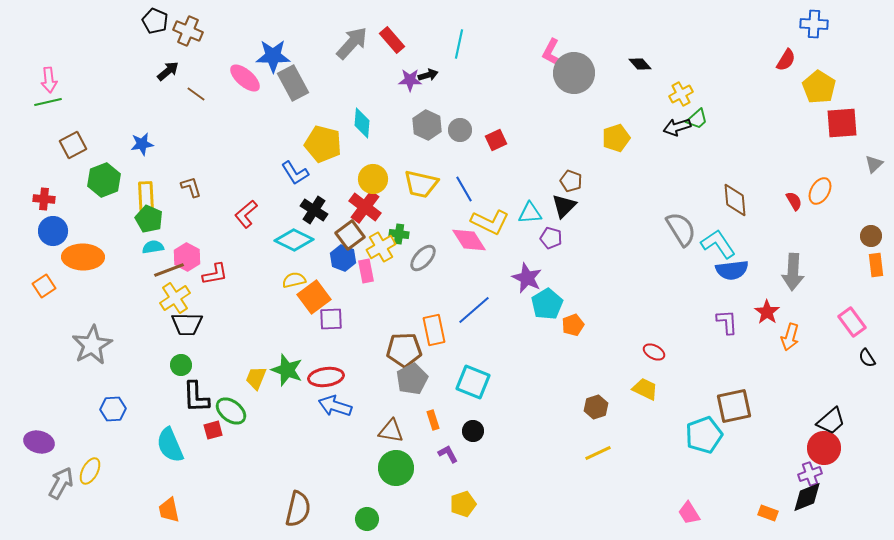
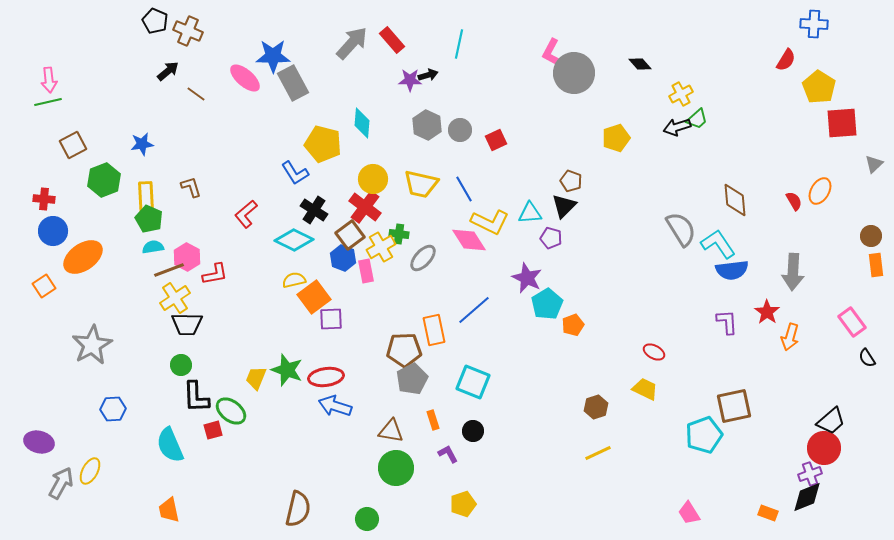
orange ellipse at (83, 257): rotated 36 degrees counterclockwise
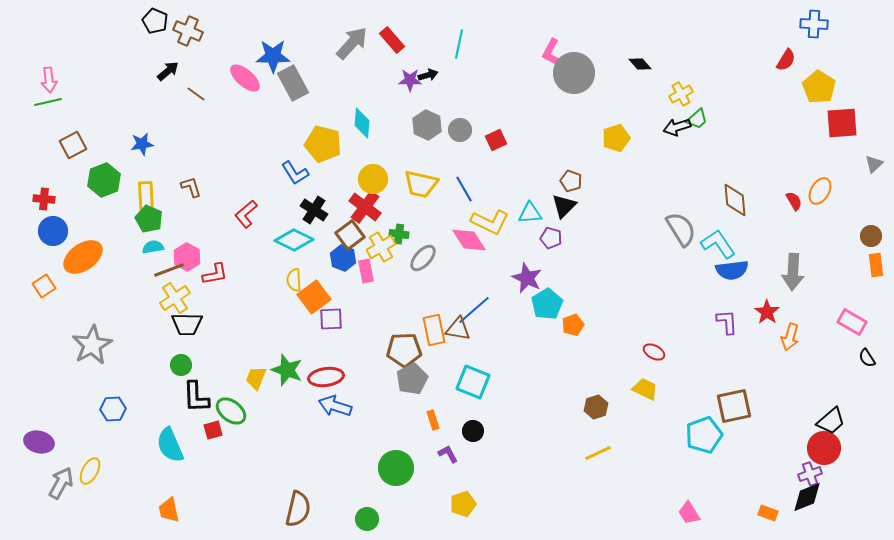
yellow semicircle at (294, 280): rotated 80 degrees counterclockwise
pink rectangle at (852, 322): rotated 24 degrees counterclockwise
brown triangle at (391, 431): moved 67 px right, 102 px up
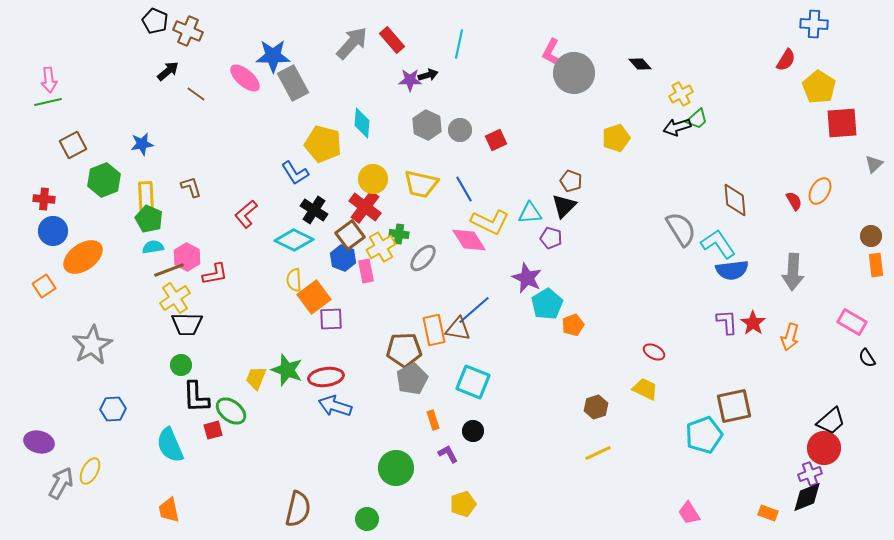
red star at (767, 312): moved 14 px left, 11 px down
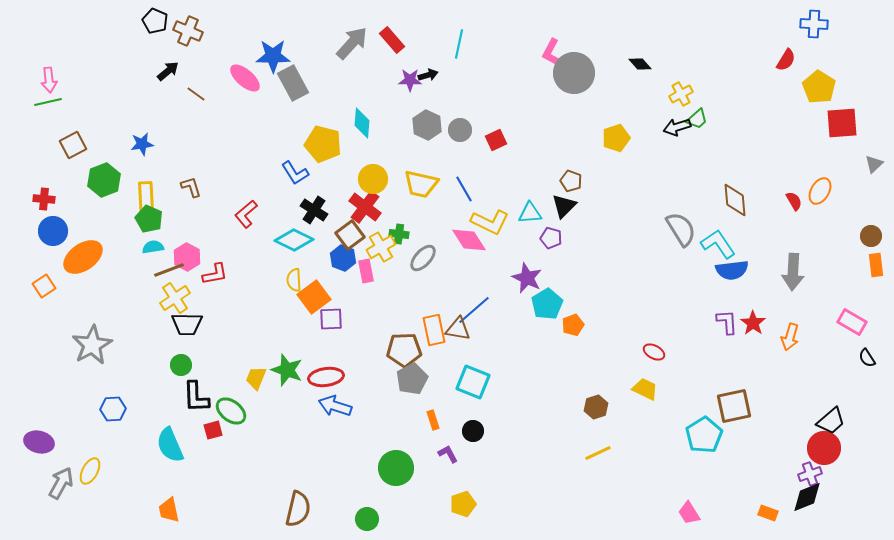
cyan pentagon at (704, 435): rotated 12 degrees counterclockwise
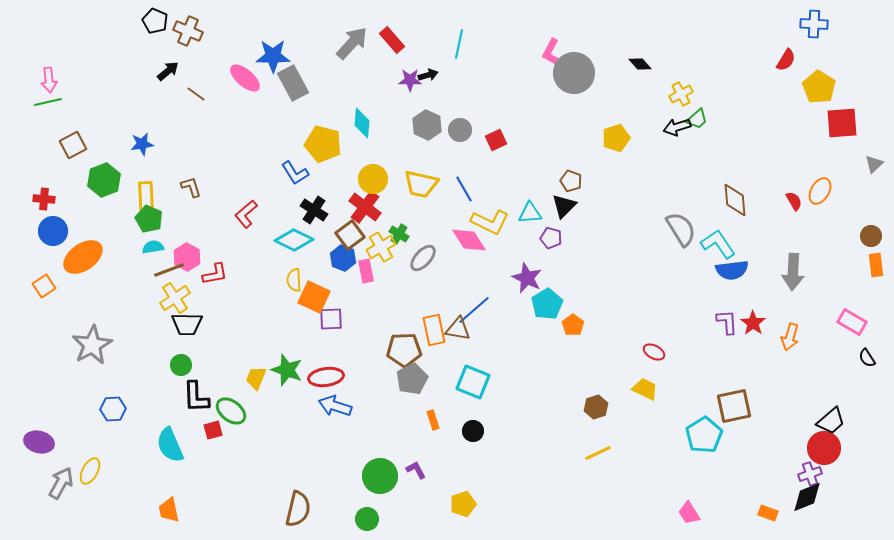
green cross at (399, 234): rotated 24 degrees clockwise
orange square at (314, 297): rotated 28 degrees counterclockwise
orange pentagon at (573, 325): rotated 15 degrees counterclockwise
purple L-shape at (448, 454): moved 32 px left, 16 px down
green circle at (396, 468): moved 16 px left, 8 px down
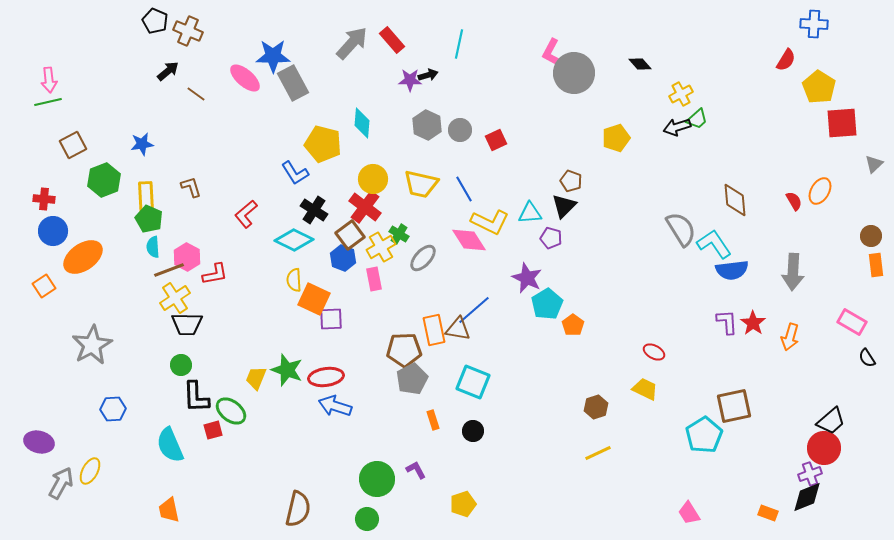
cyan L-shape at (718, 244): moved 4 px left
cyan semicircle at (153, 247): rotated 85 degrees counterclockwise
pink rectangle at (366, 271): moved 8 px right, 8 px down
orange square at (314, 297): moved 2 px down
green circle at (380, 476): moved 3 px left, 3 px down
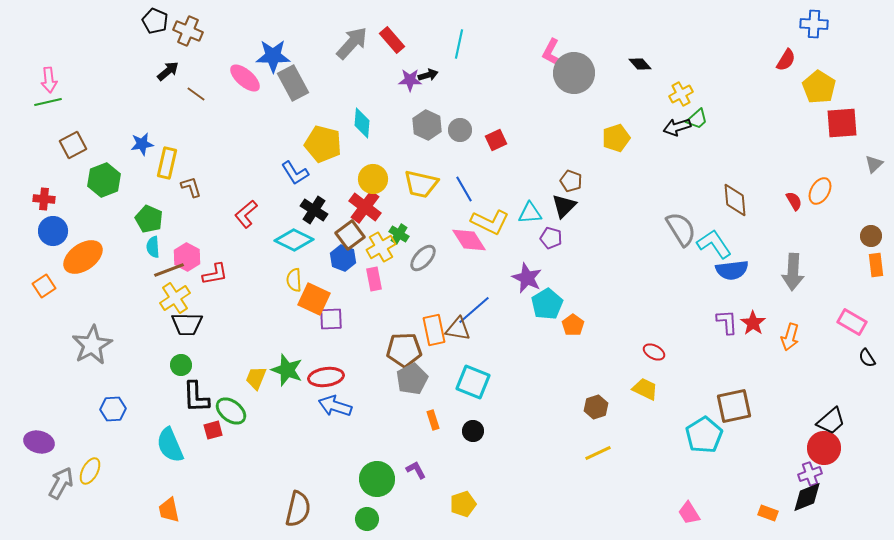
yellow rectangle at (146, 197): moved 21 px right, 34 px up; rotated 16 degrees clockwise
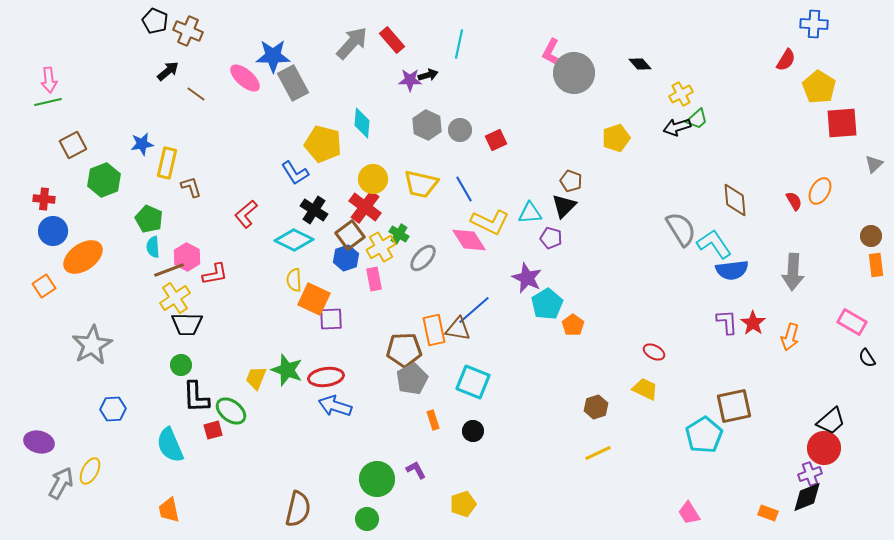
blue hexagon at (343, 258): moved 3 px right; rotated 20 degrees clockwise
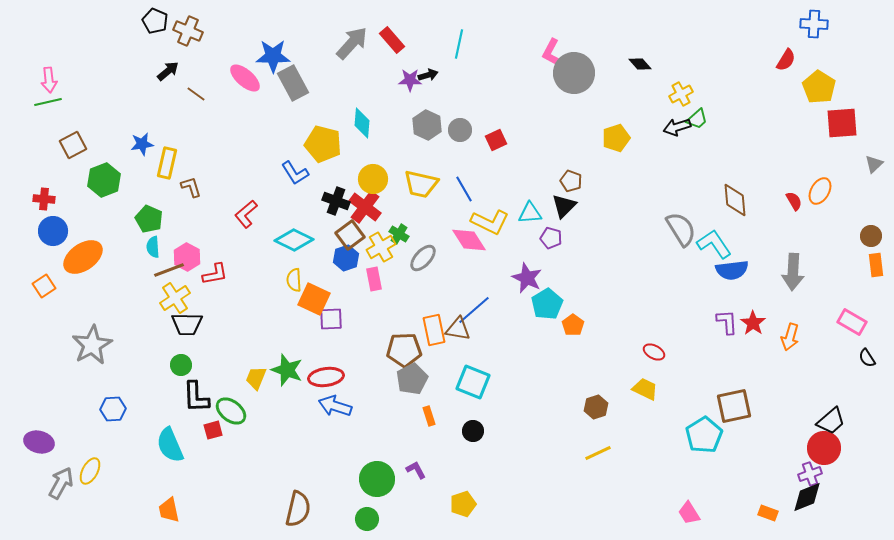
black cross at (314, 210): moved 22 px right, 9 px up; rotated 12 degrees counterclockwise
orange rectangle at (433, 420): moved 4 px left, 4 px up
